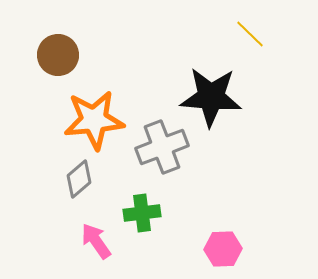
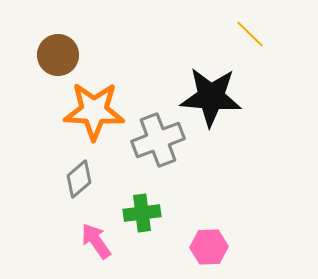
orange star: moved 9 px up; rotated 8 degrees clockwise
gray cross: moved 4 px left, 7 px up
pink hexagon: moved 14 px left, 2 px up
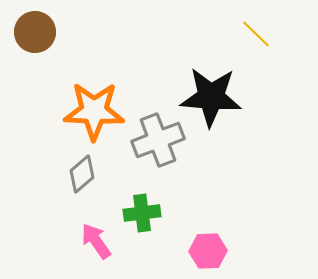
yellow line: moved 6 px right
brown circle: moved 23 px left, 23 px up
gray diamond: moved 3 px right, 5 px up
pink hexagon: moved 1 px left, 4 px down
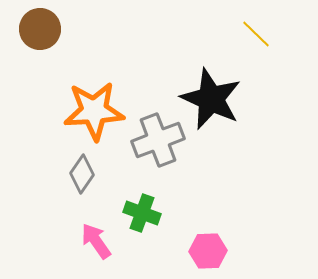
brown circle: moved 5 px right, 3 px up
black star: moved 2 px down; rotated 20 degrees clockwise
orange star: rotated 6 degrees counterclockwise
gray diamond: rotated 15 degrees counterclockwise
green cross: rotated 27 degrees clockwise
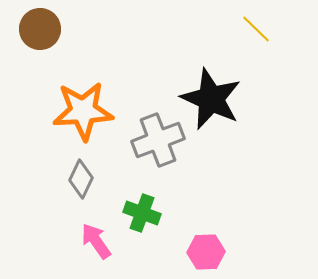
yellow line: moved 5 px up
orange star: moved 11 px left
gray diamond: moved 1 px left, 5 px down; rotated 9 degrees counterclockwise
pink hexagon: moved 2 px left, 1 px down
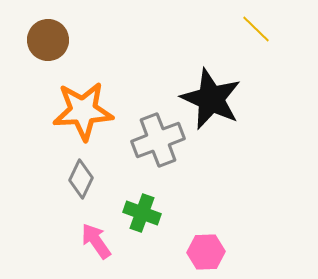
brown circle: moved 8 px right, 11 px down
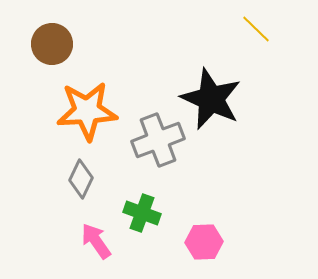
brown circle: moved 4 px right, 4 px down
orange star: moved 4 px right
pink hexagon: moved 2 px left, 10 px up
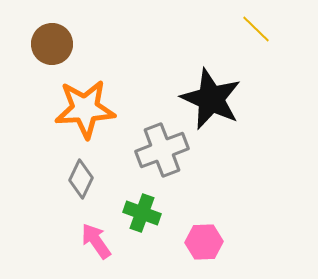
orange star: moved 2 px left, 2 px up
gray cross: moved 4 px right, 10 px down
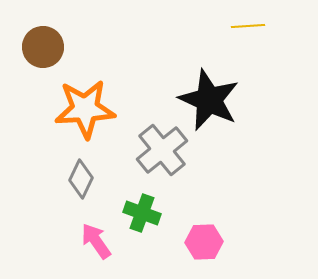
yellow line: moved 8 px left, 3 px up; rotated 48 degrees counterclockwise
brown circle: moved 9 px left, 3 px down
black star: moved 2 px left, 1 px down
gray cross: rotated 18 degrees counterclockwise
